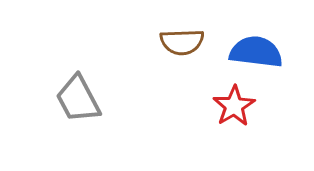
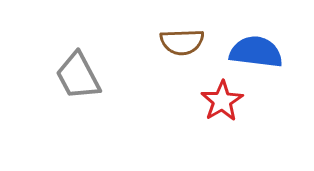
gray trapezoid: moved 23 px up
red star: moved 12 px left, 5 px up
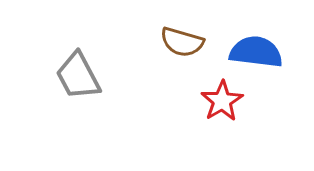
brown semicircle: rotated 18 degrees clockwise
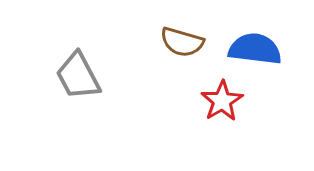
blue semicircle: moved 1 px left, 3 px up
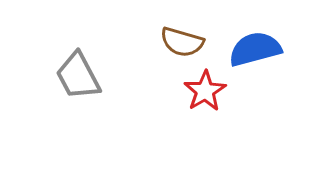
blue semicircle: rotated 22 degrees counterclockwise
red star: moved 17 px left, 10 px up
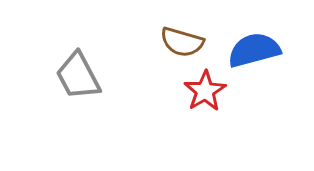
blue semicircle: moved 1 px left, 1 px down
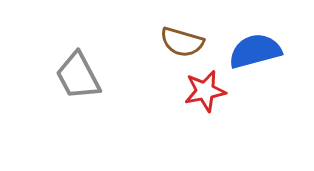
blue semicircle: moved 1 px right, 1 px down
red star: rotated 21 degrees clockwise
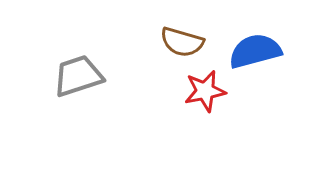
gray trapezoid: rotated 100 degrees clockwise
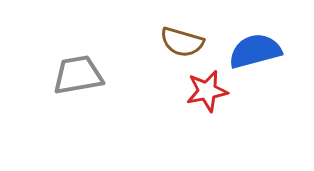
gray trapezoid: moved 1 px up; rotated 8 degrees clockwise
red star: moved 2 px right
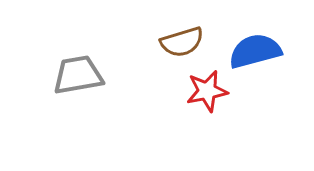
brown semicircle: rotated 33 degrees counterclockwise
